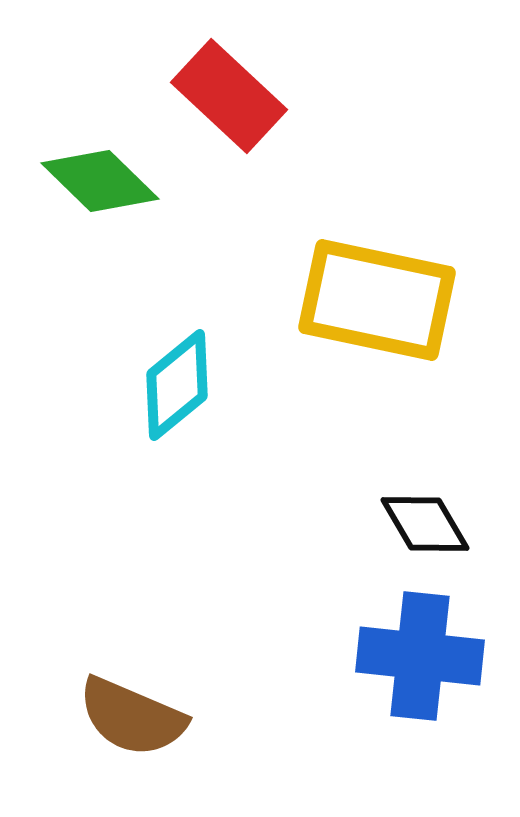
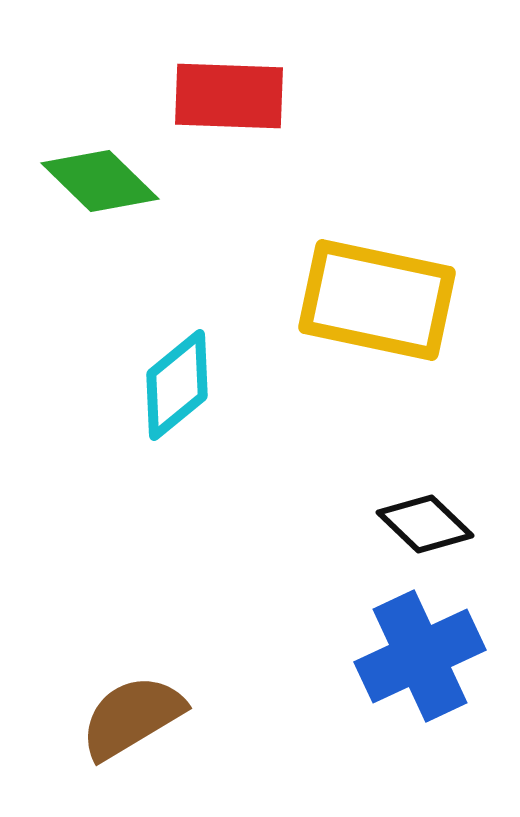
red rectangle: rotated 41 degrees counterclockwise
black diamond: rotated 16 degrees counterclockwise
blue cross: rotated 31 degrees counterclockwise
brown semicircle: rotated 126 degrees clockwise
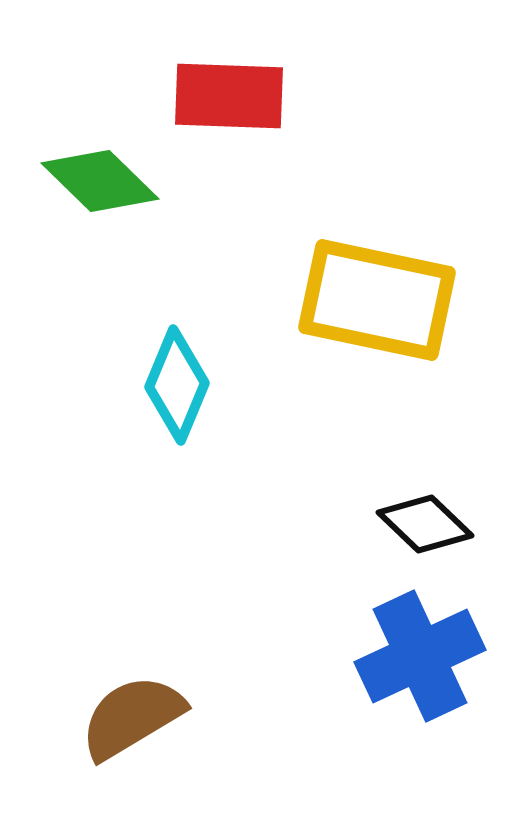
cyan diamond: rotated 28 degrees counterclockwise
